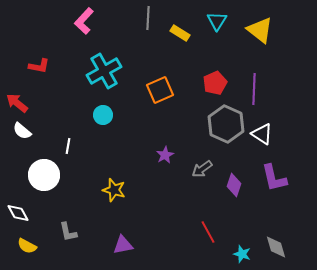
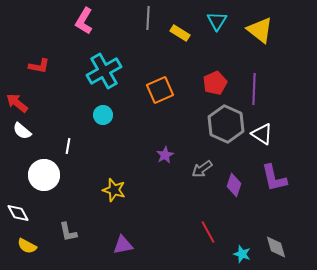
pink L-shape: rotated 12 degrees counterclockwise
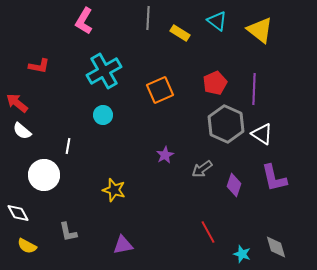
cyan triangle: rotated 25 degrees counterclockwise
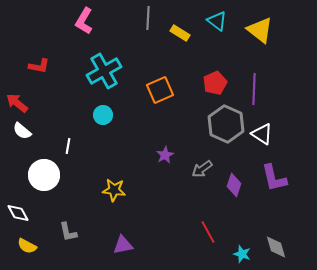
yellow star: rotated 10 degrees counterclockwise
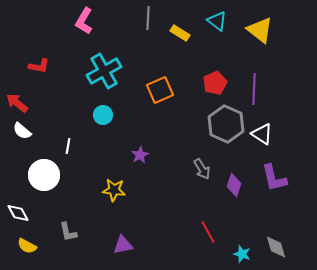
purple star: moved 25 px left
gray arrow: rotated 85 degrees counterclockwise
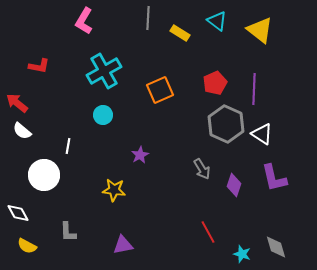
gray L-shape: rotated 10 degrees clockwise
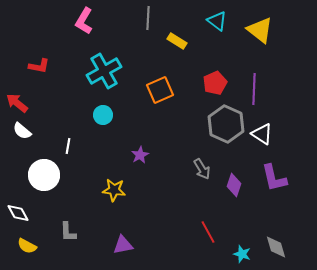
yellow rectangle: moved 3 px left, 8 px down
